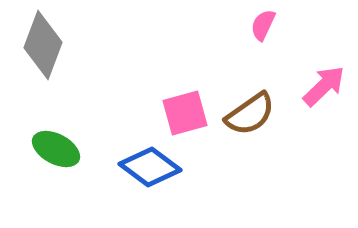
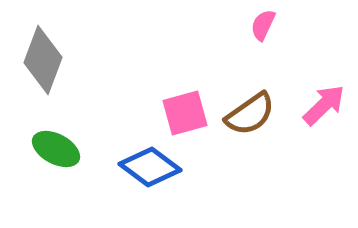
gray diamond: moved 15 px down
pink arrow: moved 19 px down
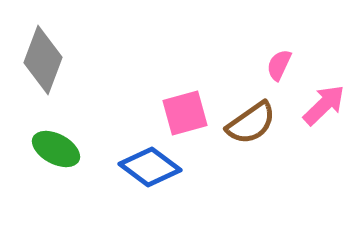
pink semicircle: moved 16 px right, 40 px down
brown semicircle: moved 1 px right, 9 px down
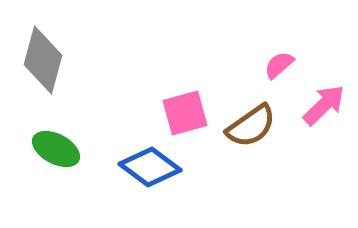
gray diamond: rotated 6 degrees counterclockwise
pink semicircle: rotated 24 degrees clockwise
brown semicircle: moved 3 px down
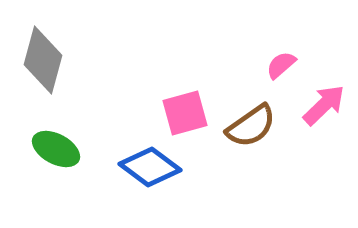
pink semicircle: moved 2 px right
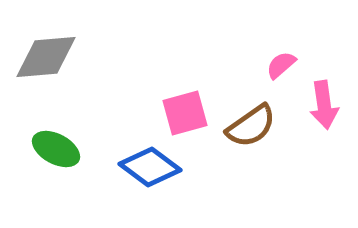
gray diamond: moved 3 px right, 3 px up; rotated 70 degrees clockwise
pink arrow: rotated 126 degrees clockwise
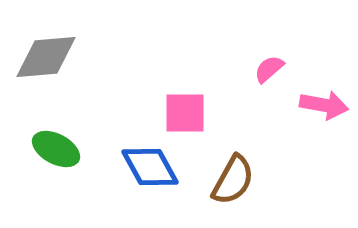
pink semicircle: moved 12 px left, 4 px down
pink arrow: rotated 72 degrees counterclockwise
pink square: rotated 15 degrees clockwise
brown semicircle: moved 18 px left, 54 px down; rotated 26 degrees counterclockwise
blue diamond: rotated 24 degrees clockwise
